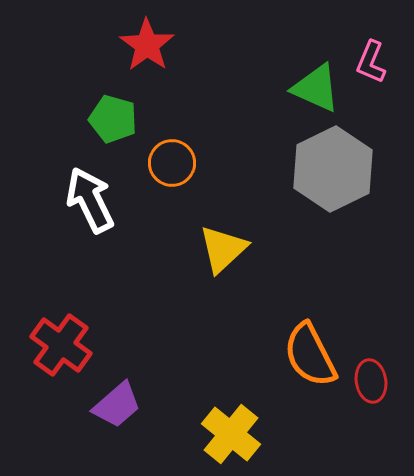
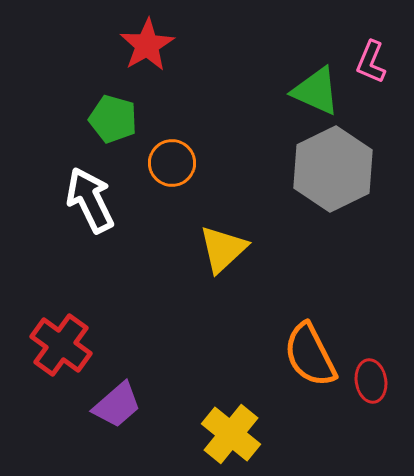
red star: rotated 6 degrees clockwise
green triangle: moved 3 px down
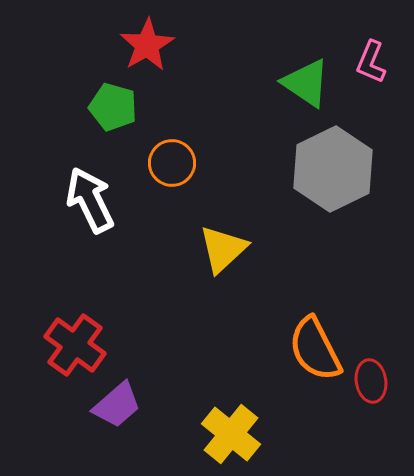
green triangle: moved 10 px left, 8 px up; rotated 10 degrees clockwise
green pentagon: moved 12 px up
red cross: moved 14 px right
orange semicircle: moved 5 px right, 6 px up
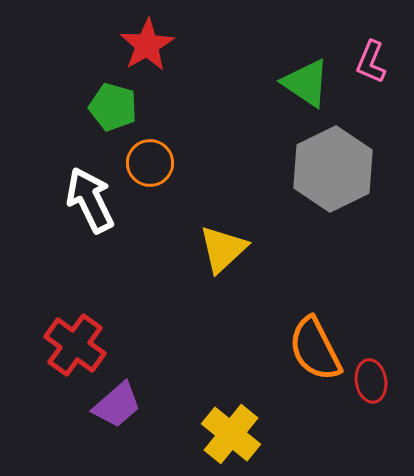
orange circle: moved 22 px left
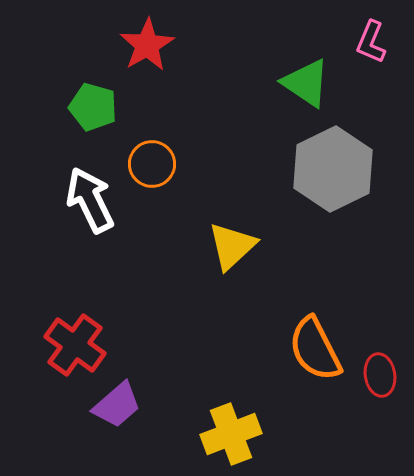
pink L-shape: moved 20 px up
green pentagon: moved 20 px left
orange circle: moved 2 px right, 1 px down
yellow triangle: moved 9 px right, 3 px up
red ellipse: moved 9 px right, 6 px up
yellow cross: rotated 30 degrees clockwise
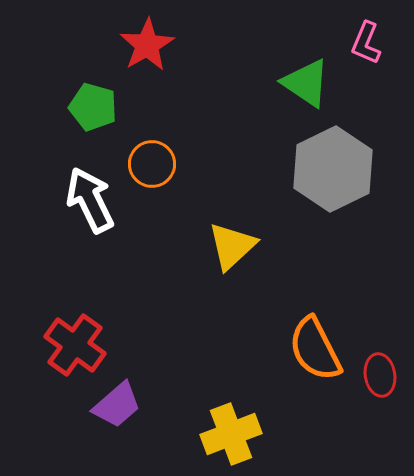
pink L-shape: moved 5 px left, 1 px down
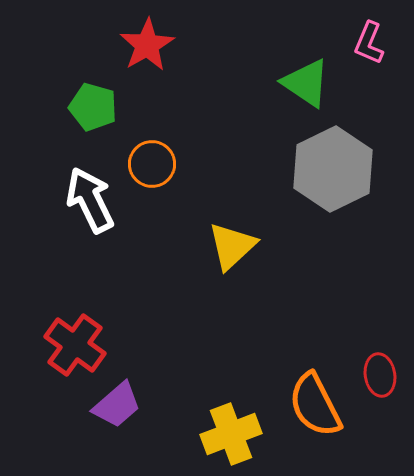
pink L-shape: moved 3 px right
orange semicircle: moved 56 px down
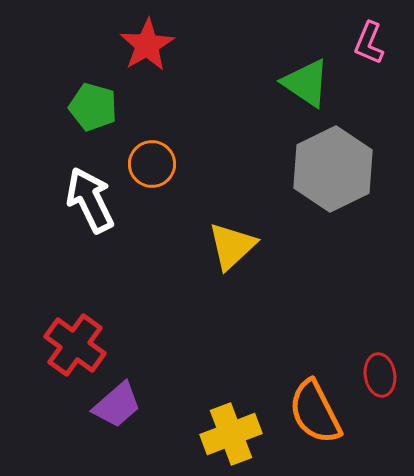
orange semicircle: moved 7 px down
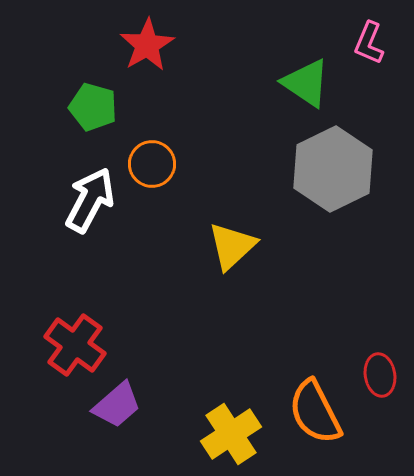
white arrow: rotated 54 degrees clockwise
yellow cross: rotated 12 degrees counterclockwise
